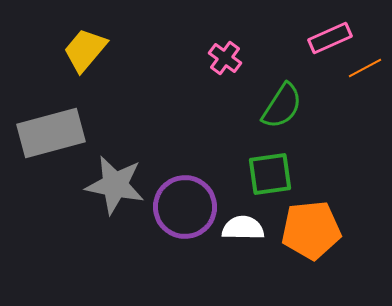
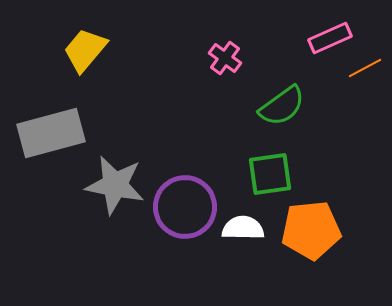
green semicircle: rotated 21 degrees clockwise
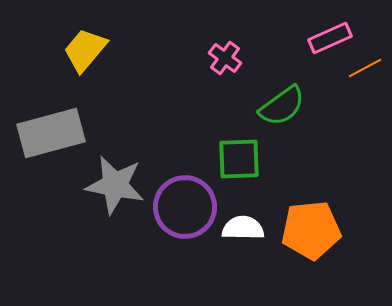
green square: moved 31 px left, 15 px up; rotated 6 degrees clockwise
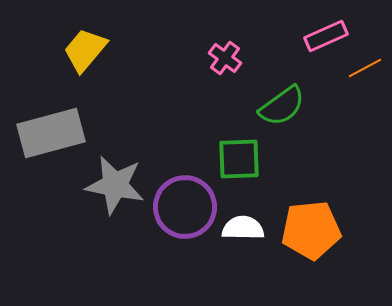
pink rectangle: moved 4 px left, 2 px up
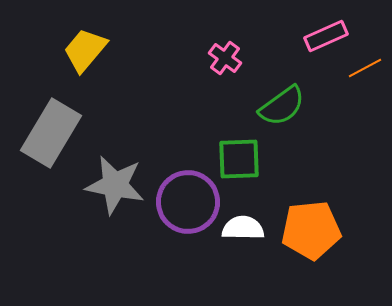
gray rectangle: rotated 44 degrees counterclockwise
purple circle: moved 3 px right, 5 px up
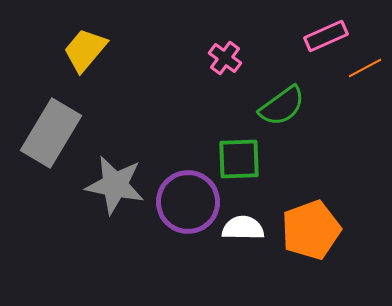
orange pentagon: rotated 14 degrees counterclockwise
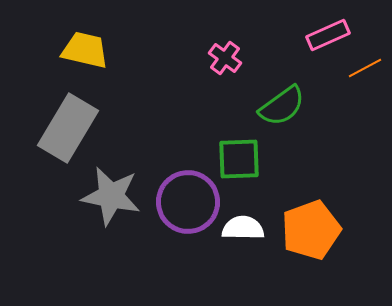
pink rectangle: moved 2 px right, 1 px up
yellow trapezoid: rotated 63 degrees clockwise
gray rectangle: moved 17 px right, 5 px up
gray star: moved 4 px left, 11 px down
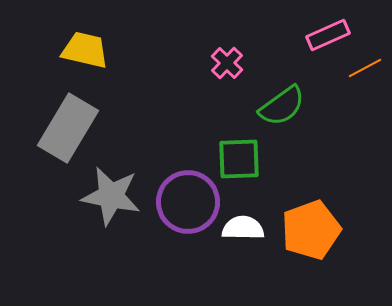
pink cross: moved 2 px right, 5 px down; rotated 8 degrees clockwise
